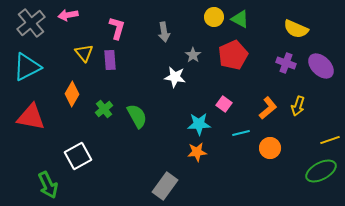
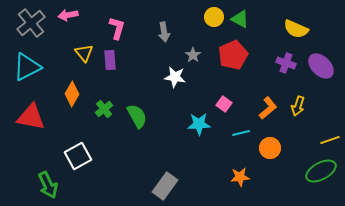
orange star: moved 43 px right, 25 px down
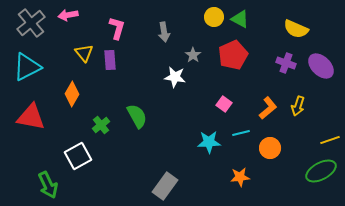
green cross: moved 3 px left, 16 px down
cyan star: moved 10 px right, 18 px down
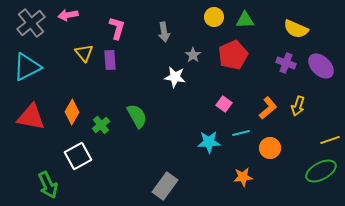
green triangle: moved 5 px right, 1 px down; rotated 30 degrees counterclockwise
orange diamond: moved 18 px down
orange star: moved 3 px right
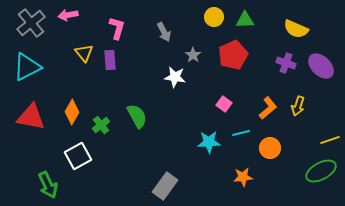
gray arrow: rotated 18 degrees counterclockwise
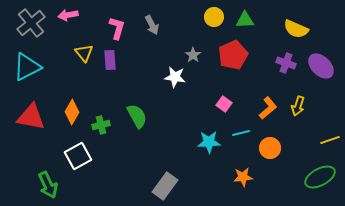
gray arrow: moved 12 px left, 7 px up
green cross: rotated 24 degrees clockwise
green ellipse: moved 1 px left, 6 px down
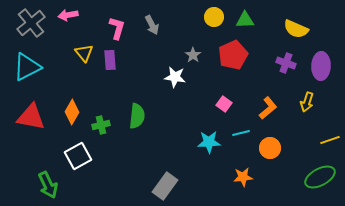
purple ellipse: rotated 48 degrees clockwise
yellow arrow: moved 9 px right, 4 px up
green semicircle: rotated 35 degrees clockwise
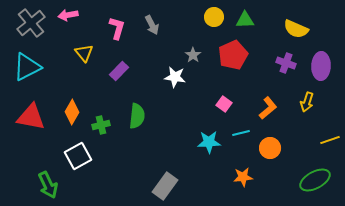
purple rectangle: moved 9 px right, 11 px down; rotated 48 degrees clockwise
green ellipse: moved 5 px left, 3 px down
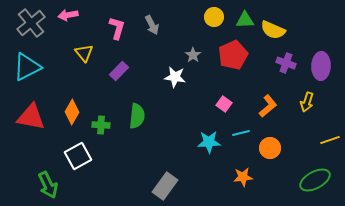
yellow semicircle: moved 23 px left, 1 px down
orange L-shape: moved 2 px up
green cross: rotated 18 degrees clockwise
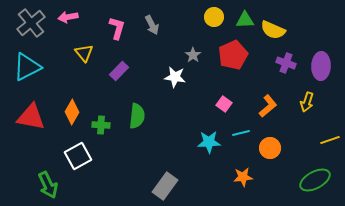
pink arrow: moved 2 px down
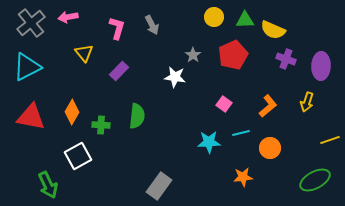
purple cross: moved 4 px up
gray rectangle: moved 6 px left
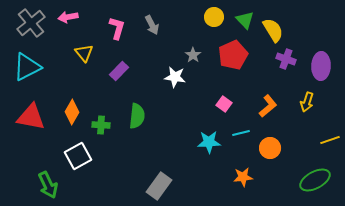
green triangle: rotated 48 degrees clockwise
yellow semicircle: rotated 145 degrees counterclockwise
